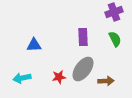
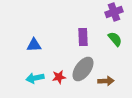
green semicircle: rotated 14 degrees counterclockwise
cyan arrow: moved 13 px right
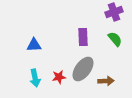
cyan arrow: rotated 90 degrees counterclockwise
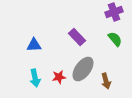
purple rectangle: moved 6 px left; rotated 42 degrees counterclockwise
brown arrow: rotated 77 degrees clockwise
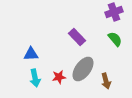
blue triangle: moved 3 px left, 9 px down
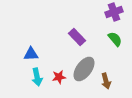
gray ellipse: moved 1 px right
cyan arrow: moved 2 px right, 1 px up
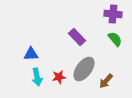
purple cross: moved 1 px left, 2 px down; rotated 24 degrees clockwise
brown arrow: rotated 56 degrees clockwise
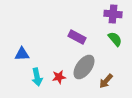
purple rectangle: rotated 18 degrees counterclockwise
blue triangle: moved 9 px left
gray ellipse: moved 2 px up
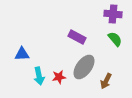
cyan arrow: moved 2 px right, 1 px up
brown arrow: rotated 14 degrees counterclockwise
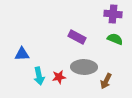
green semicircle: rotated 28 degrees counterclockwise
gray ellipse: rotated 55 degrees clockwise
